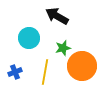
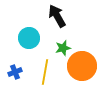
black arrow: rotated 30 degrees clockwise
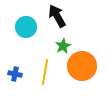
cyan circle: moved 3 px left, 11 px up
green star: moved 2 px up; rotated 14 degrees counterclockwise
blue cross: moved 2 px down; rotated 32 degrees clockwise
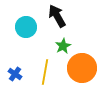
orange circle: moved 2 px down
blue cross: rotated 24 degrees clockwise
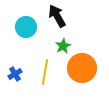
blue cross: rotated 24 degrees clockwise
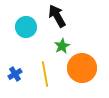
green star: moved 1 px left
yellow line: moved 2 px down; rotated 20 degrees counterclockwise
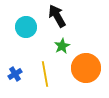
orange circle: moved 4 px right
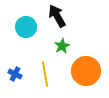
orange circle: moved 3 px down
blue cross: rotated 32 degrees counterclockwise
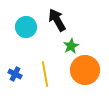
black arrow: moved 4 px down
green star: moved 9 px right
orange circle: moved 1 px left, 1 px up
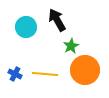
yellow line: rotated 75 degrees counterclockwise
